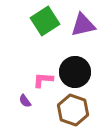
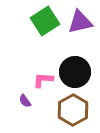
purple triangle: moved 3 px left, 3 px up
brown hexagon: rotated 12 degrees clockwise
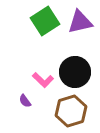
pink L-shape: rotated 140 degrees counterclockwise
brown hexagon: moved 2 px left, 1 px down; rotated 12 degrees clockwise
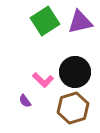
brown hexagon: moved 2 px right, 3 px up
